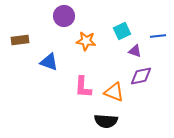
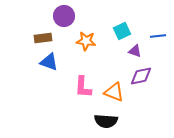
brown rectangle: moved 23 px right, 2 px up
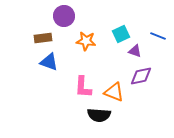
cyan square: moved 1 px left, 3 px down
blue line: rotated 28 degrees clockwise
black semicircle: moved 7 px left, 6 px up
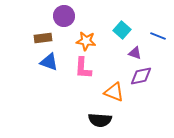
cyan square: moved 1 px right, 4 px up; rotated 24 degrees counterclockwise
purple triangle: moved 2 px down
pink L-shape: moved 19 px up
black semicircle: moved 1 px right, 5 px down
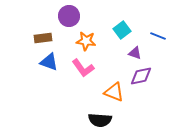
purple circle: moved 5 px right
cyan square: rotated 12 degrees clockwise
pink L-shape: rotated 40 degrees counterclockwise
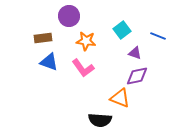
purple diamond: moved 4 px left
orange triangle: moved 6 px right, 6 px down
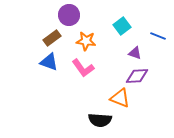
purple circle: moved 1 px up
cyan square: moved 4 px up
brown rectangle: moved 9 px right; rotated 30 degrees counterclockwise
purple diamond: rotated 10 degrees clockwise
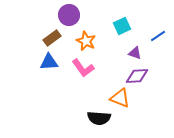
cyan square: rotated 12 degrees clockwise
blue line: rotated 56 degrees counterclockwise
orange star: rotated 18 degrees clockwise
blue triangle: rotated 24 degrees counterclockwise
black semicircle: moved 1 px left, 2 px up
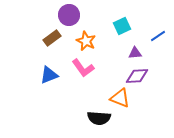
purple triangle: rotated 24 degrees counterclockwise
blue triangle: moved 13 px down; rotated 18 degrees counterclockwise
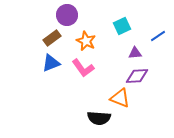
purple circle: moved 2 px left
blue triangle: moved 2 px right, 12 px up
